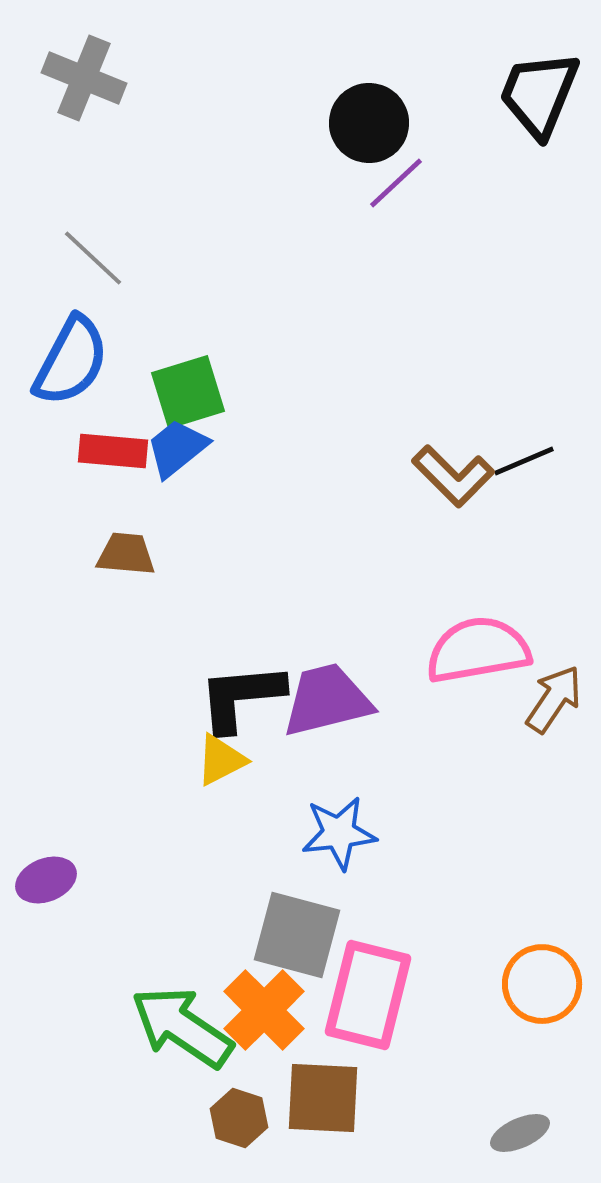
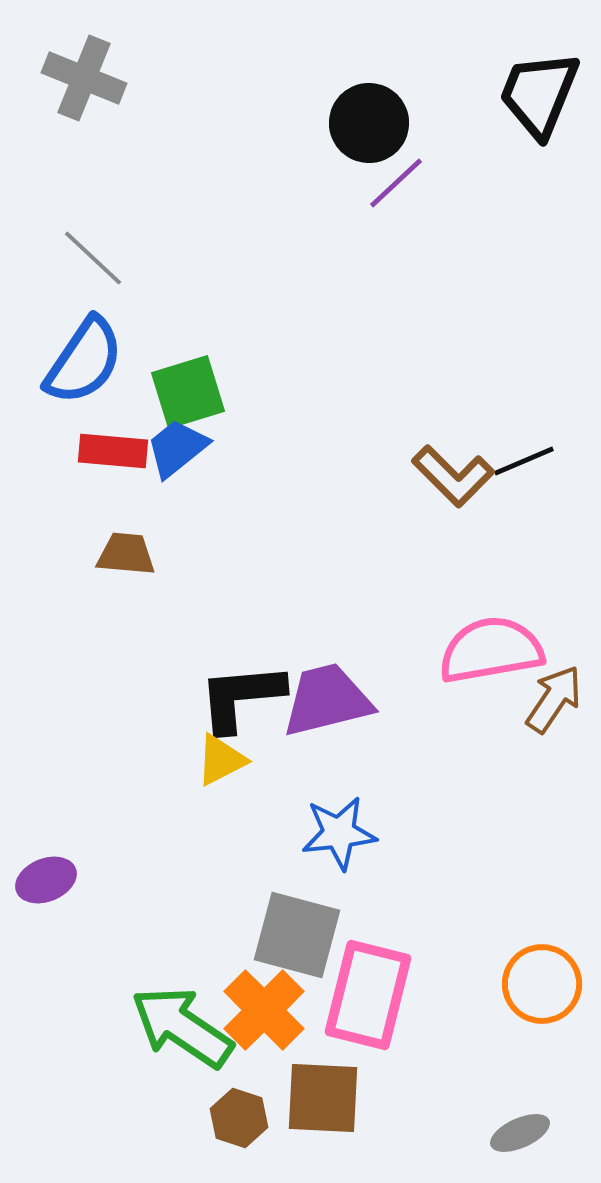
blue semicircle: moved 13 px right; rotated 6 degrees clockwise
pink semicircle: moved 13 px right
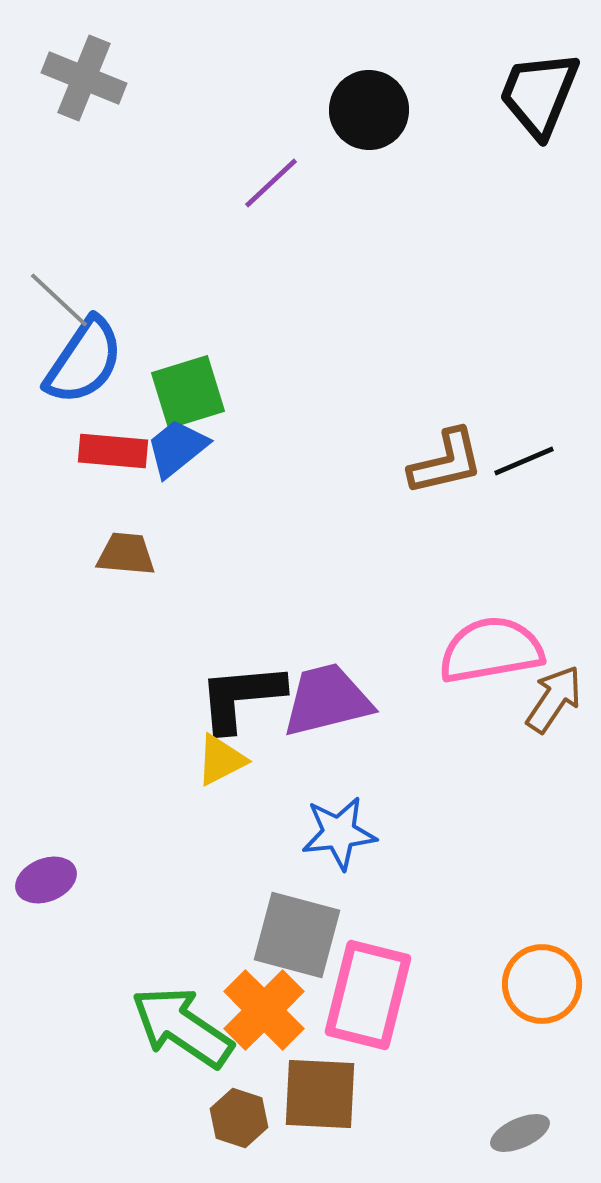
black circle: moved 13 px up
purple line: moved 125 px left
gray line: moved 34 px left, 42 px down
brown L-shape: moved 7 px left, 14 px up; rotated 58 degrees counterclockwise
brown square: moved 3 px left, 4 px up
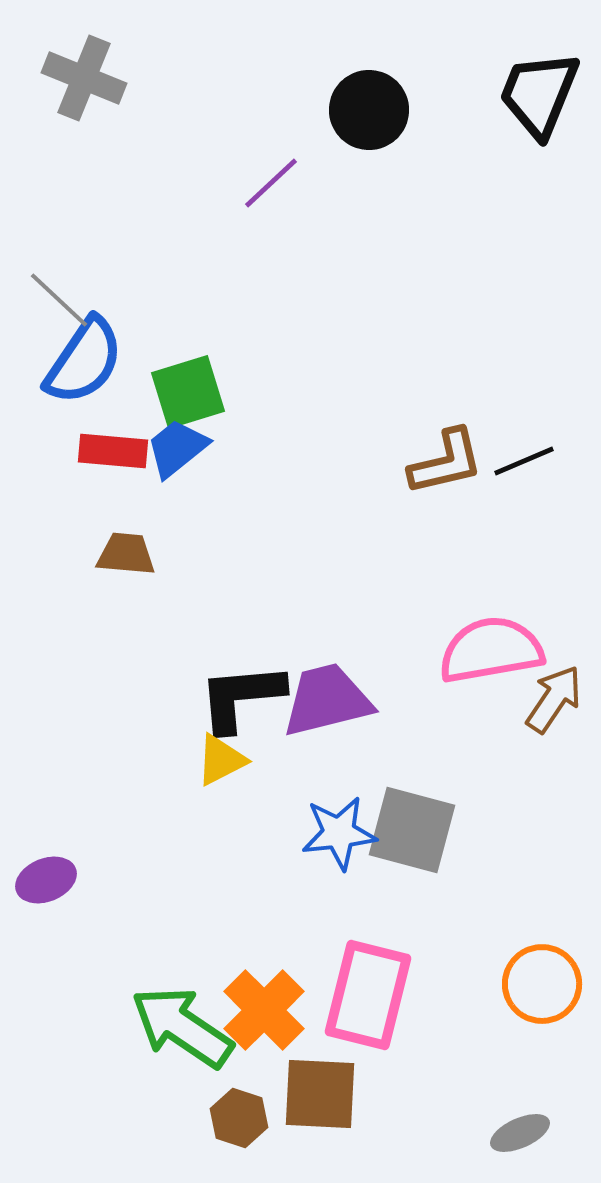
gray square: moved 115 px right, 105 px up
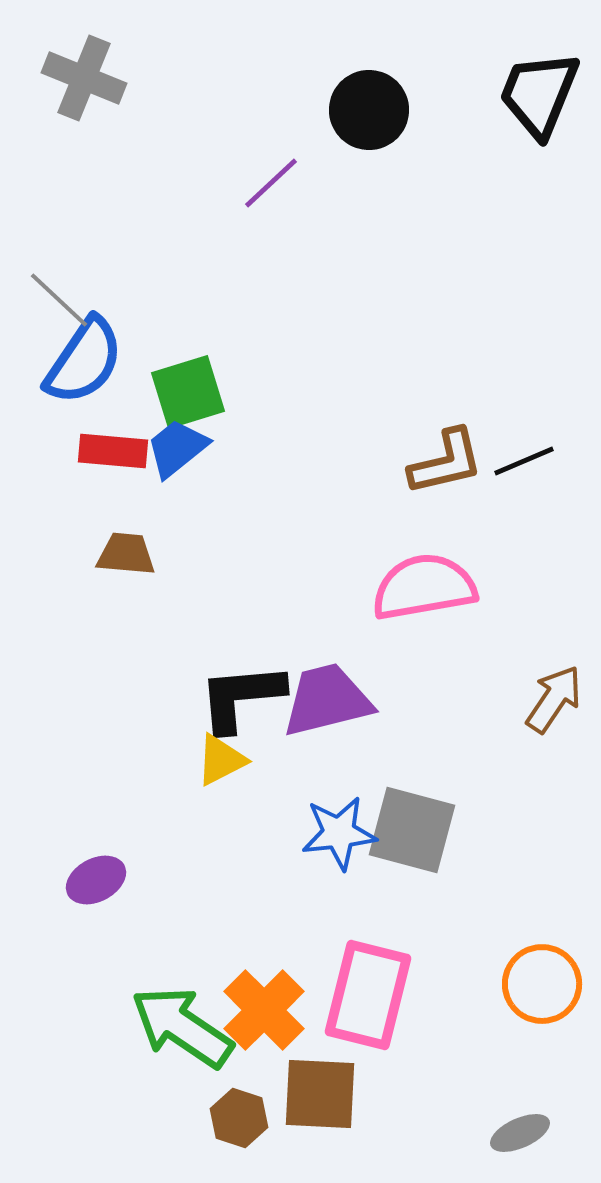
pink semicircle: moved 67 px left, 63 px up
purple ellipse: moved 50 px right; rotated 6 degrees counterclockwise
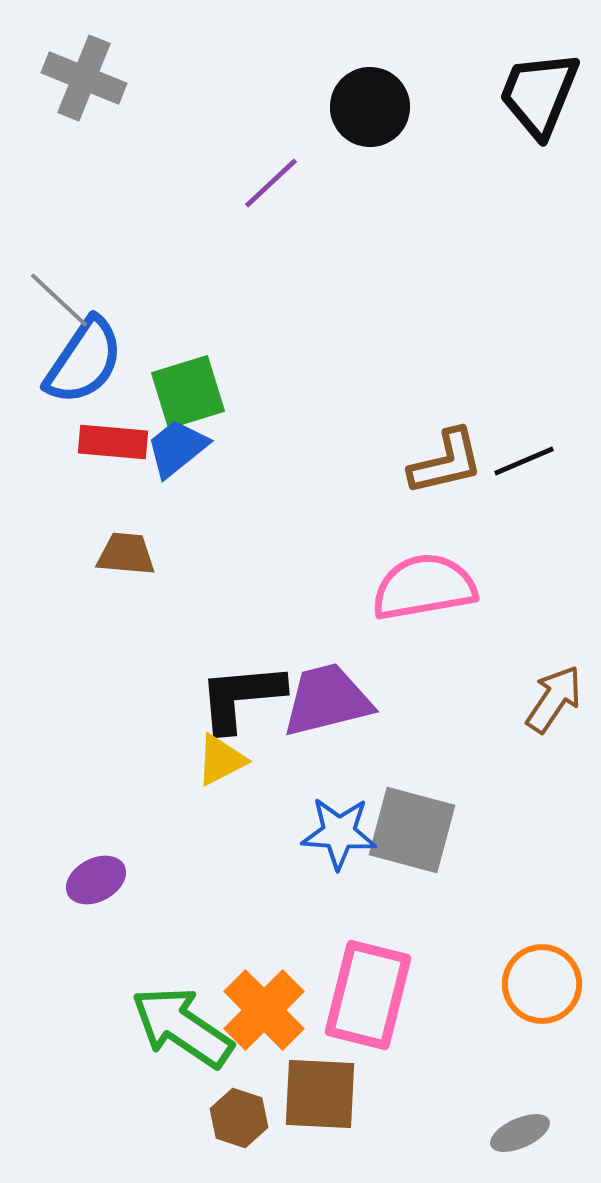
black circle: moved 1 px right, 3 px up
red rectangle: moved 9 px up
blue star: rotated 10 degrees clockwise
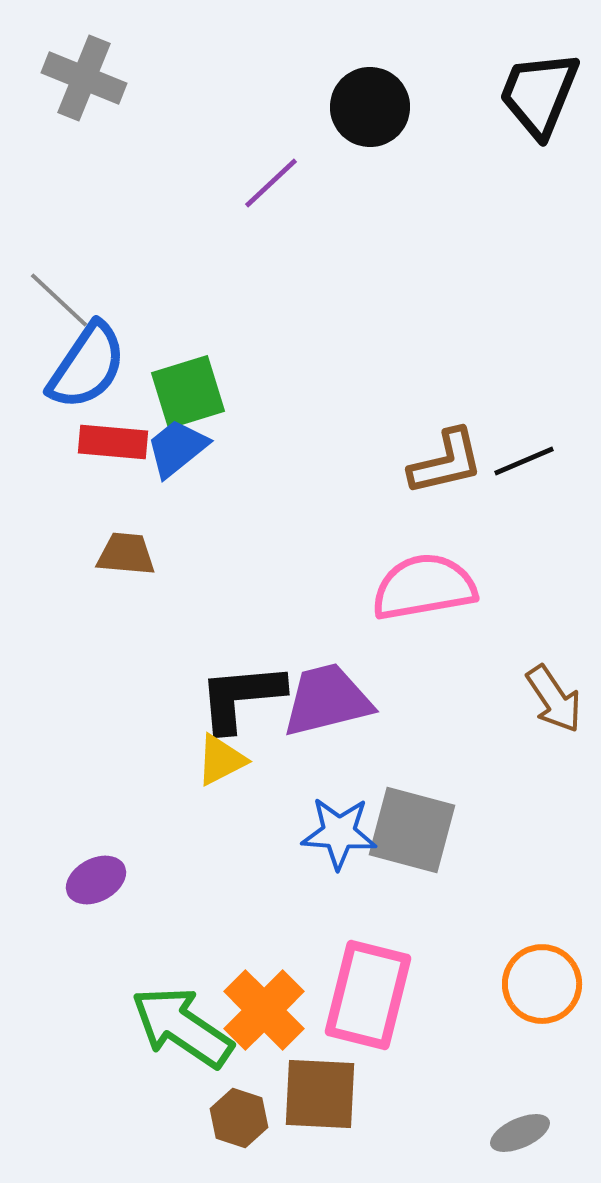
blue semicircle: moved 3 px right, 5 px down
brown arrow: rotated 112 degrees clockwise
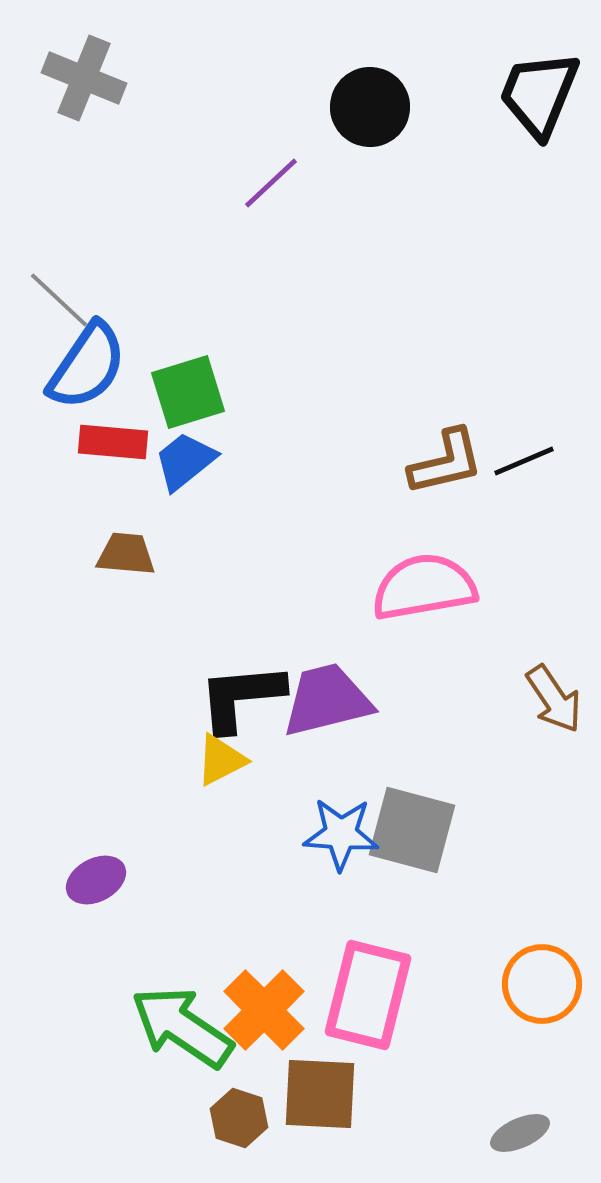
blue trapezoid: moved 8 px right, 13 px down
blue star: moved 2 px right, 1 px down
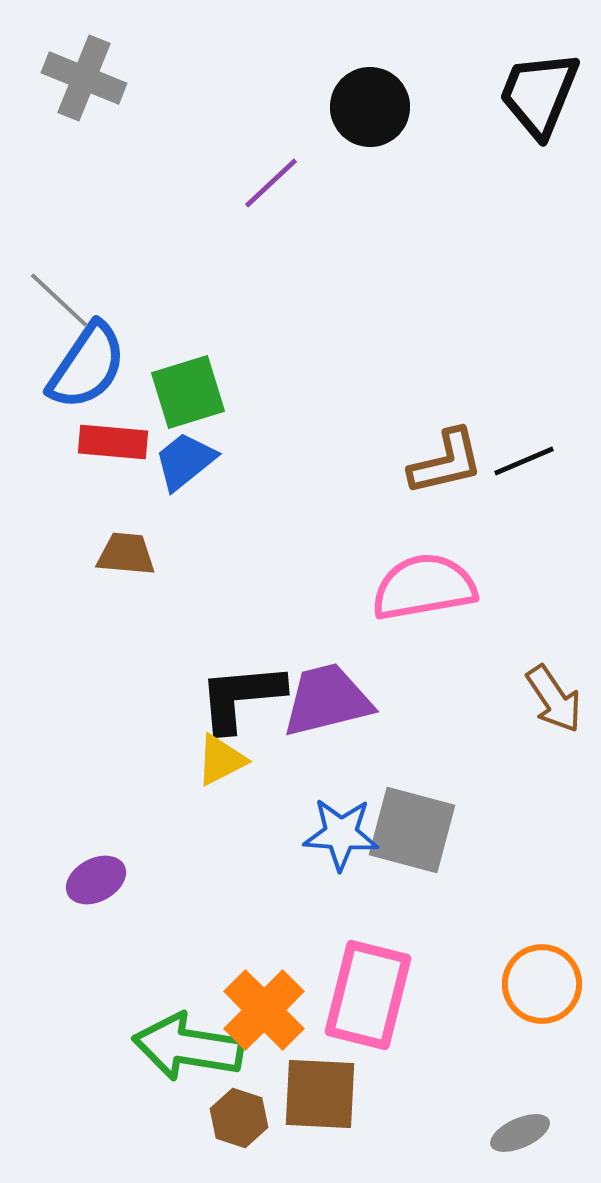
green arrow: moved 6 px right, 20 px down; rotated 25 degrees counterclockwise
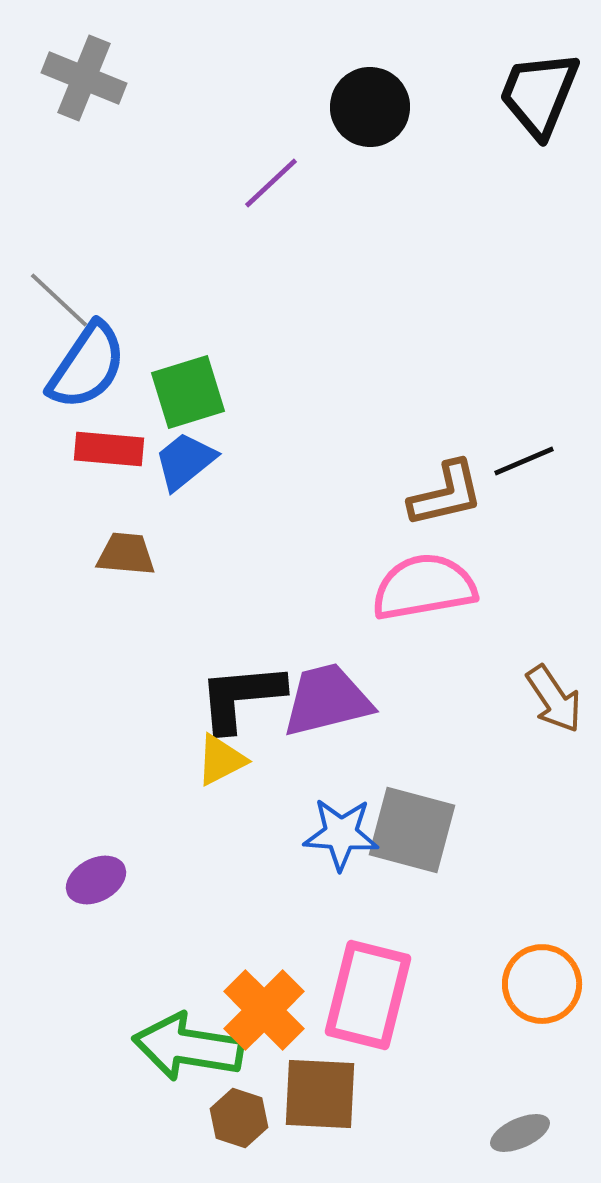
red rectangle: moved 4 px left, 7 px down
brown L-shape: moved 32 px down
